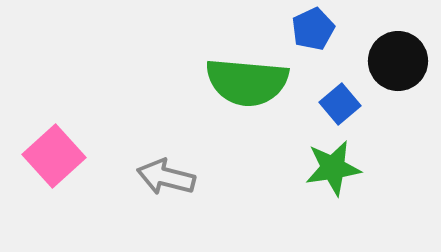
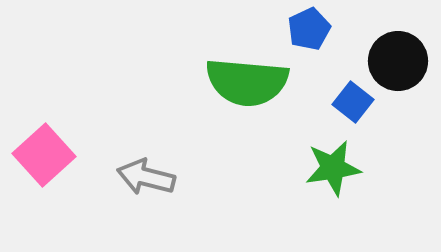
blue pentagon: moved 4 px left
blue square: moved 13 px right, 2 px up; rotated 12 degrees counterclockwise
pink square: moved 10 px left, 1 px up
gray arrow: moved 20 px left
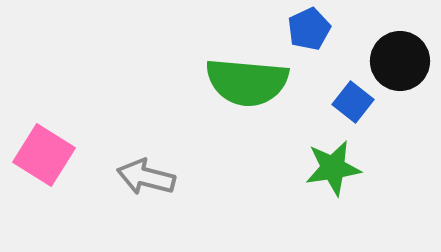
black circle: moved 2 px right
pink square: rotated 16 degrees counterclockwise
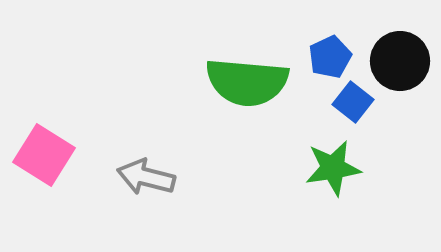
blue pentagon: moved 21 px right, 28 px down
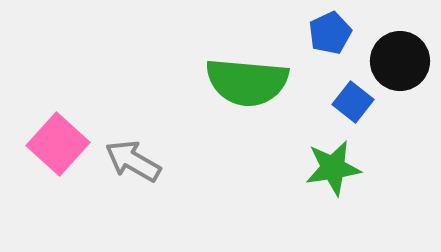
blue pentagon: moved 24 px up
pink square: moved 14 px right, 11 px up; rotated 10 degrees clockwise
gray arrow: moved 13 px left, 16 px up; rotated 16 degrees clockwise
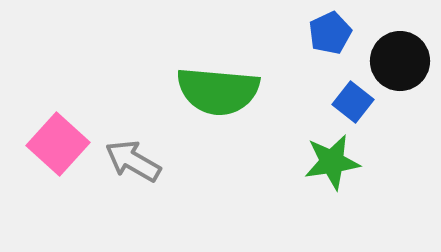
green semicircle: moved 29 px left, 9 px down
green star: moved 1 px left, 6 px up
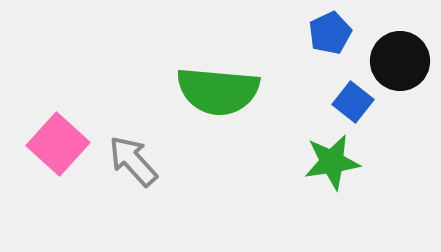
gray arrow: rotated 18 degrees clockwise
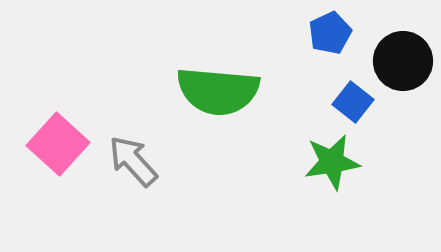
black circle: moved 3 px right
